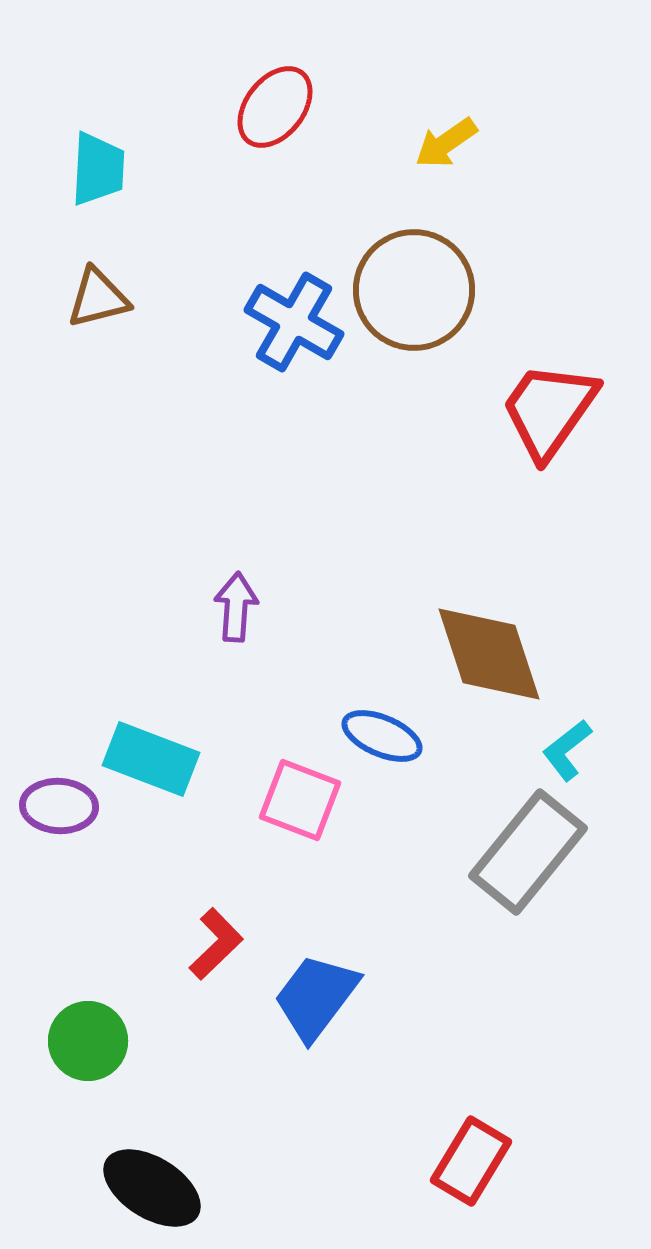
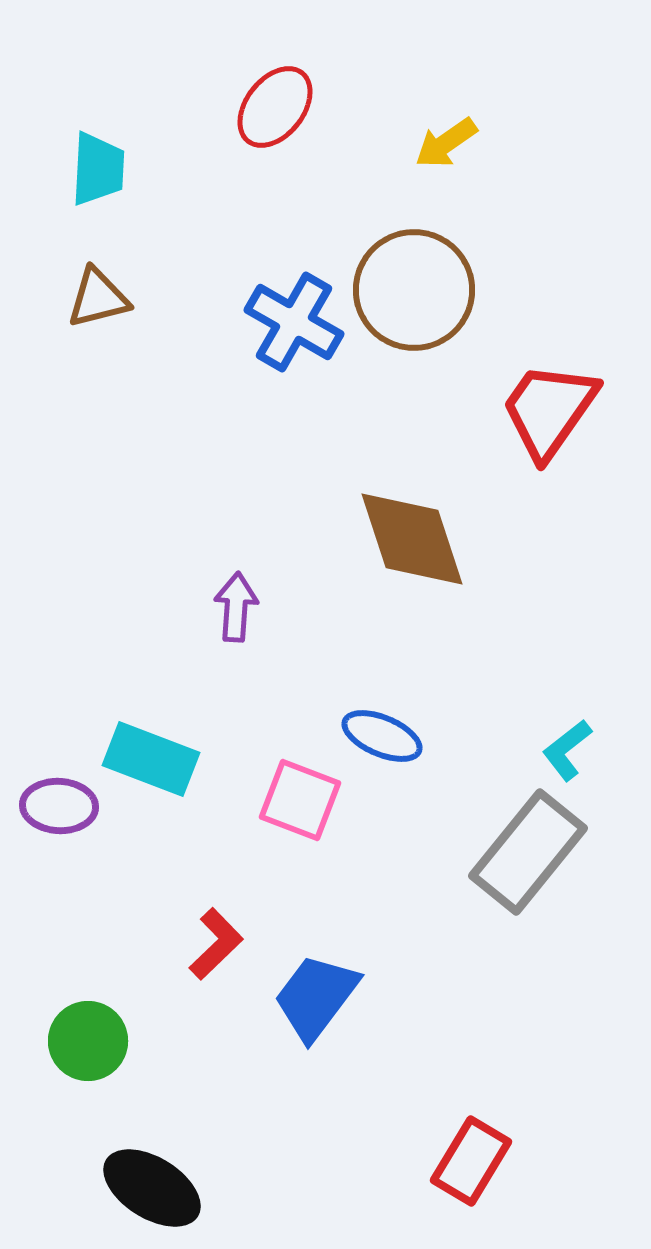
brown diamond: moved 77 px left, 115 px up
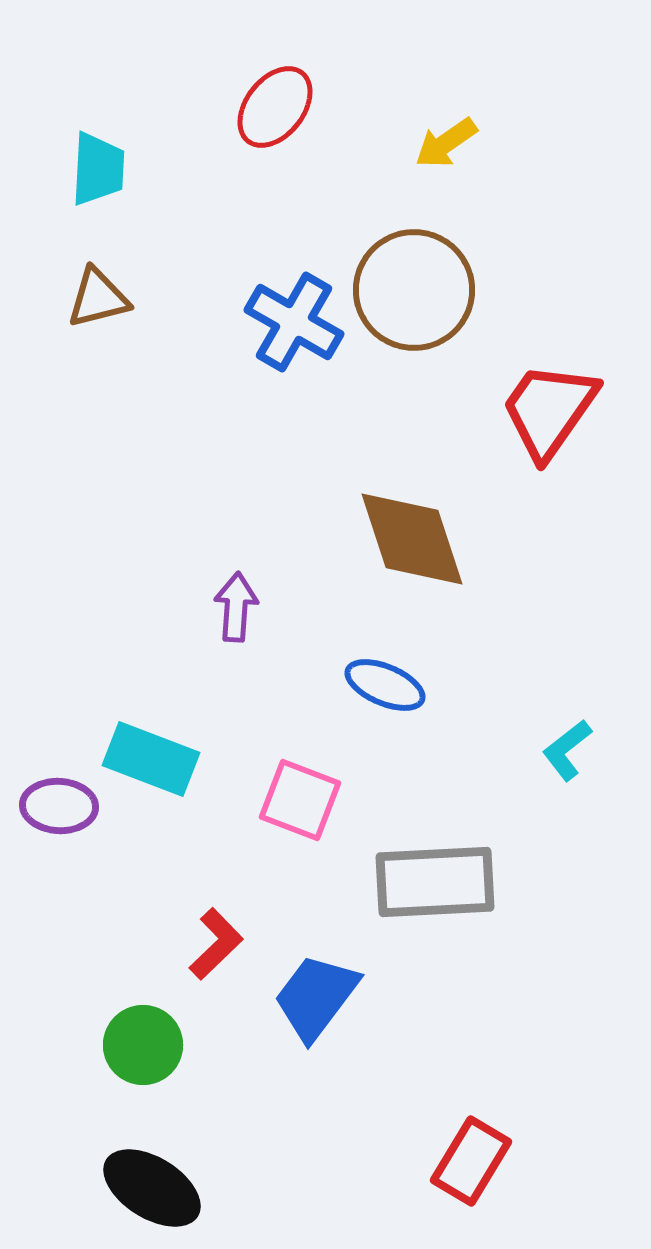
blue ellipse: moved 3 px right, 51 px up
gray rectangle: moved 93 px left, 30 px down; rotated 48 degrees clockwise
green circle: moved 55 px right, 4 px down
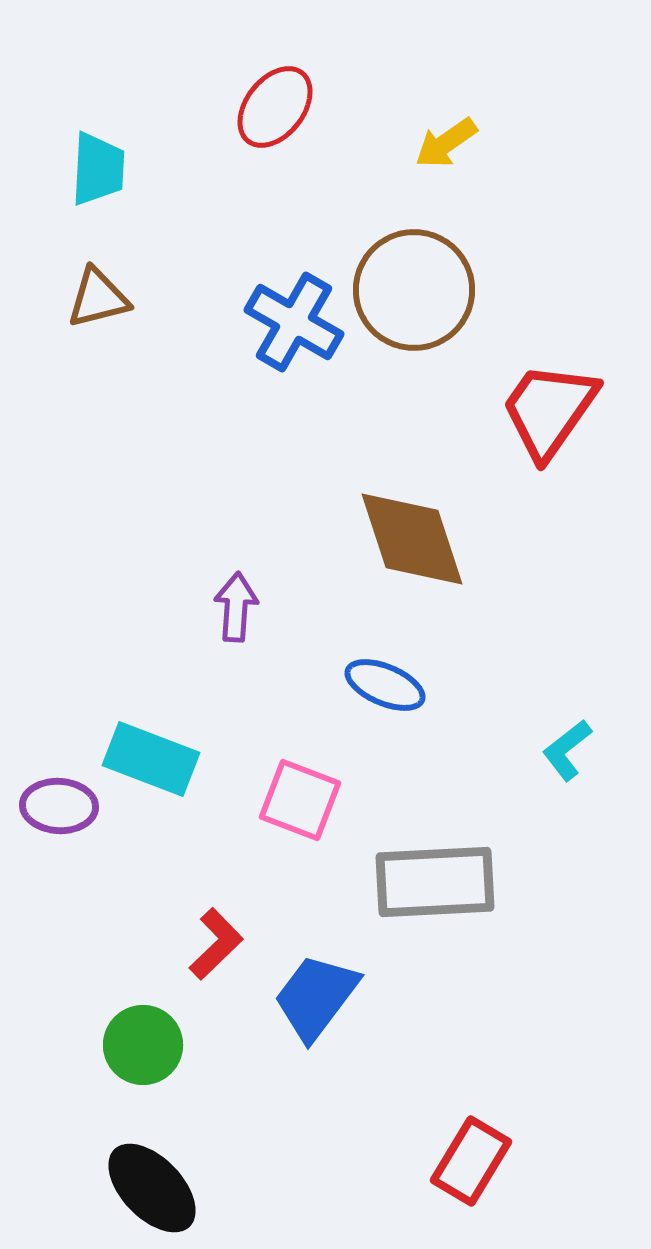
black ellipse: rotated 14 degrees clockwise
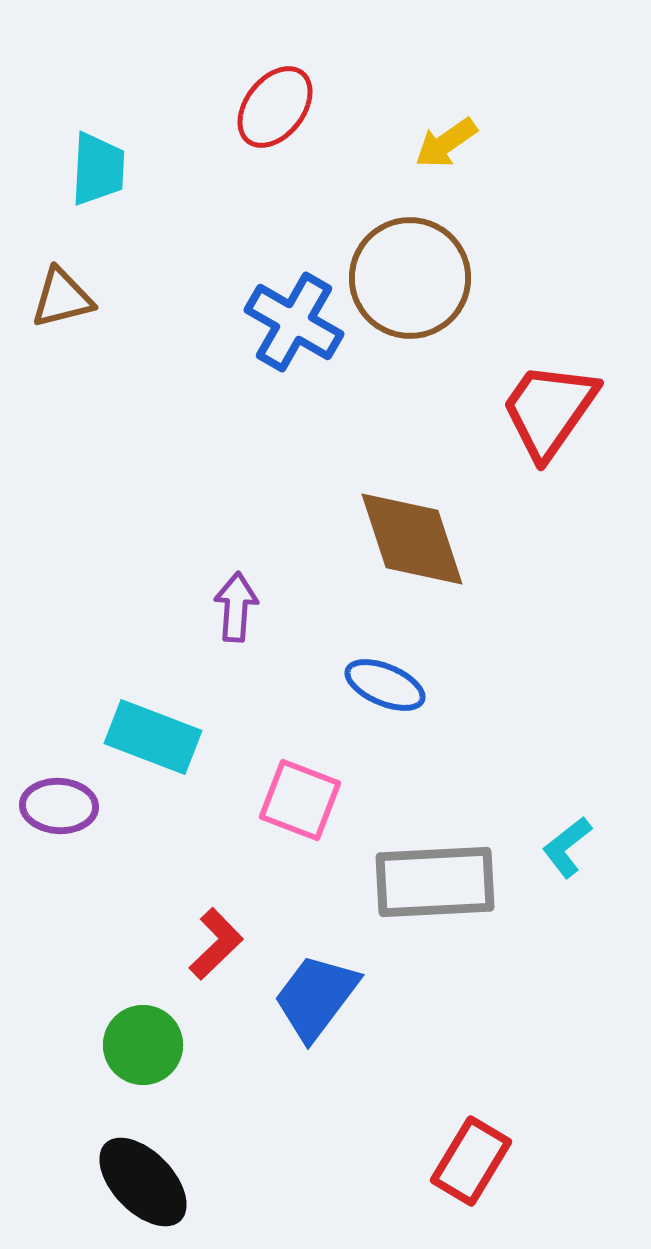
brown circle: moved 4 px left, 12 px up
brown triangle: moved 36 px left
cyan L-shape: moved 97 px down
cyan rectangle: moved 2 px right, 22 px up
black ellipse: moved 9 px left, 6 px up
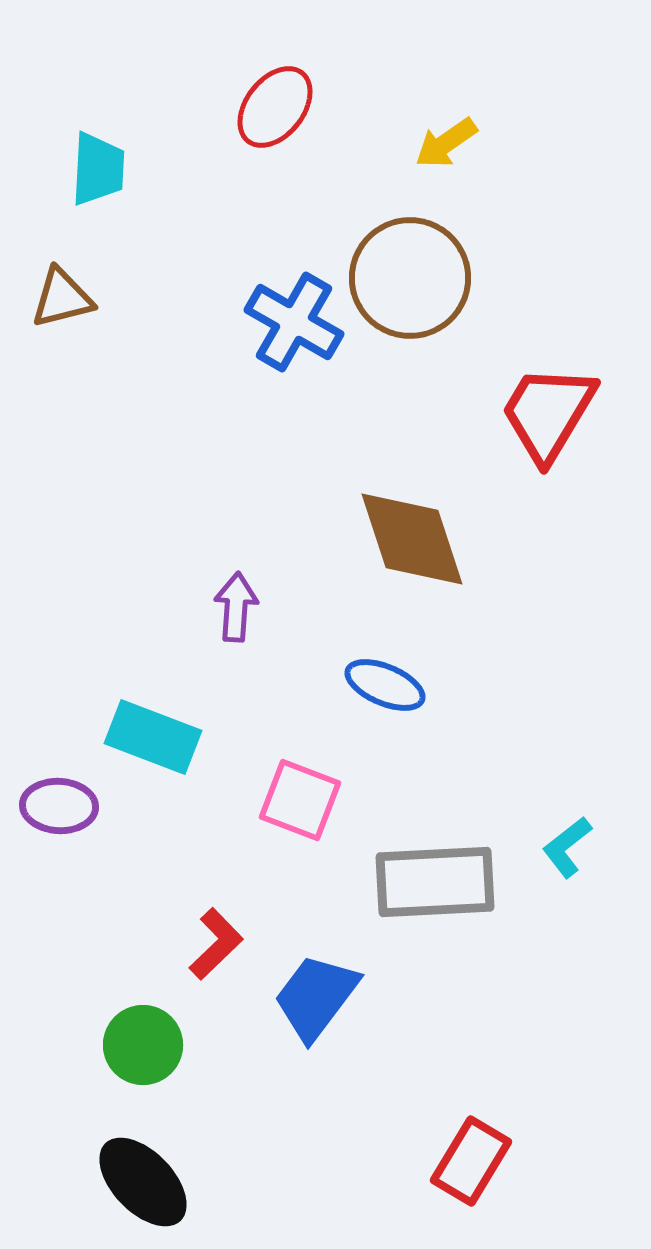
red trapezoid: moved 1 px left, 3 px down; rotated 4 degrees counterclockwise
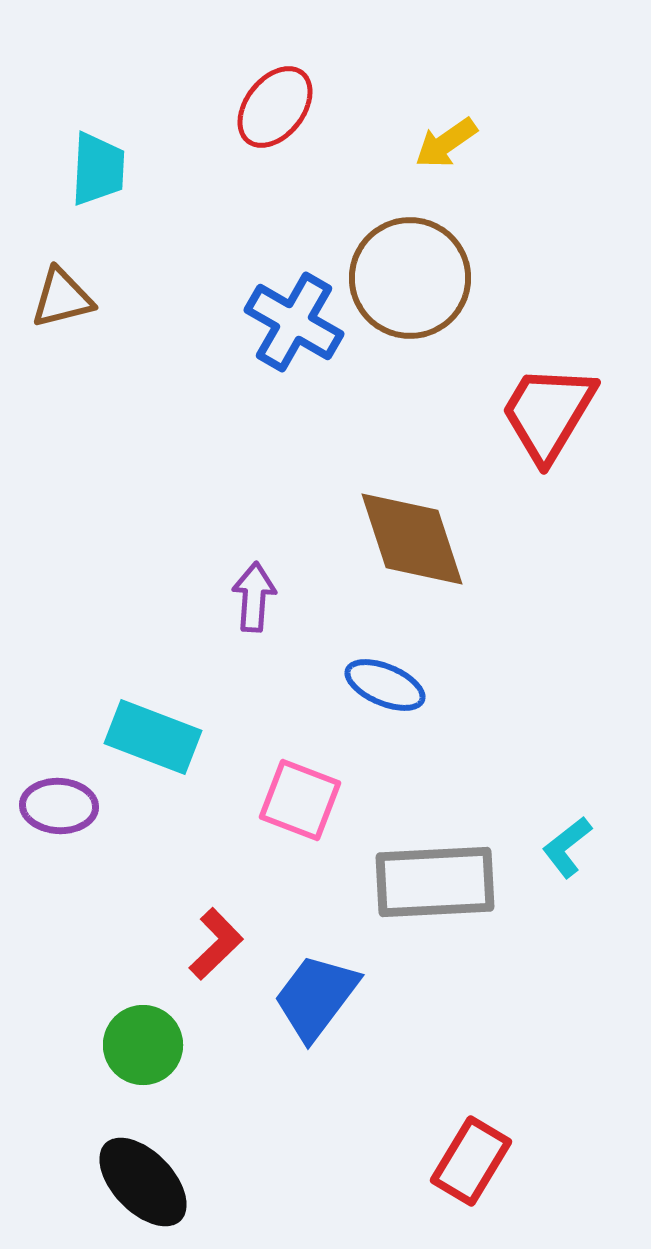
purple arrow: moved 18 px right, 10 px up
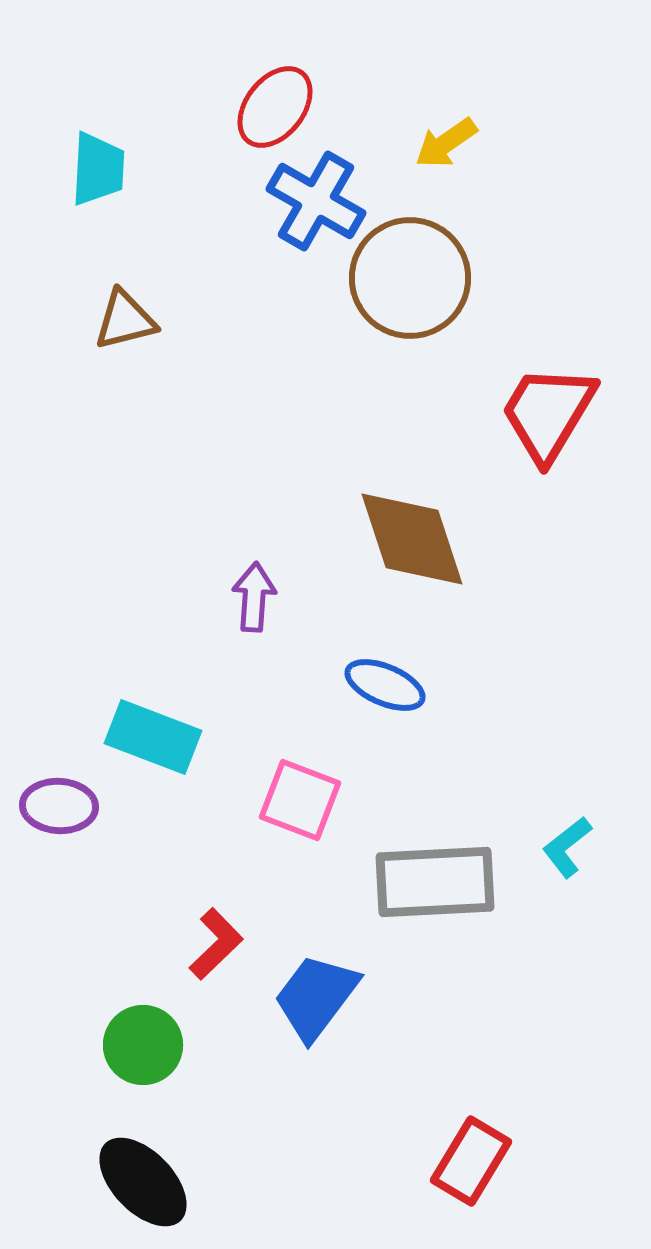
brown triangle: moved 63 px right, 22 px down
blue cross: moved 22 px right, 121 px up
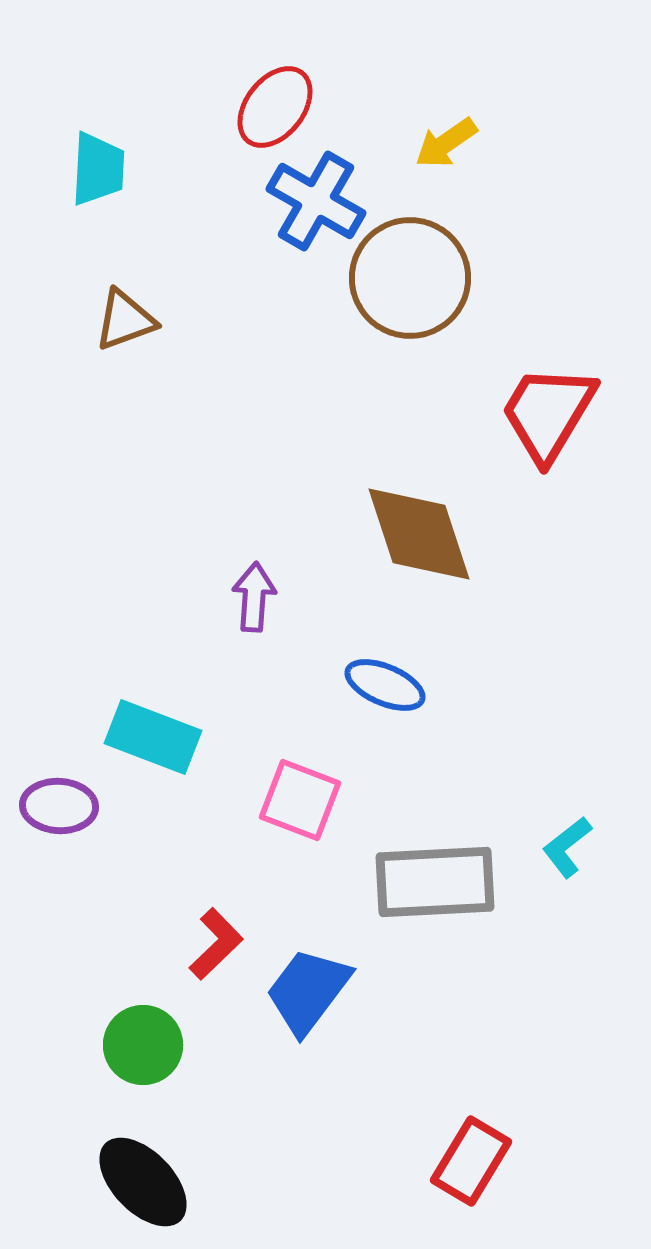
brown triangle: rotated 6 degrees counterclockwise
brown diamond: moved 7 px right, 5 px up
blue trapezoid: moved 8 px left, 6 px up
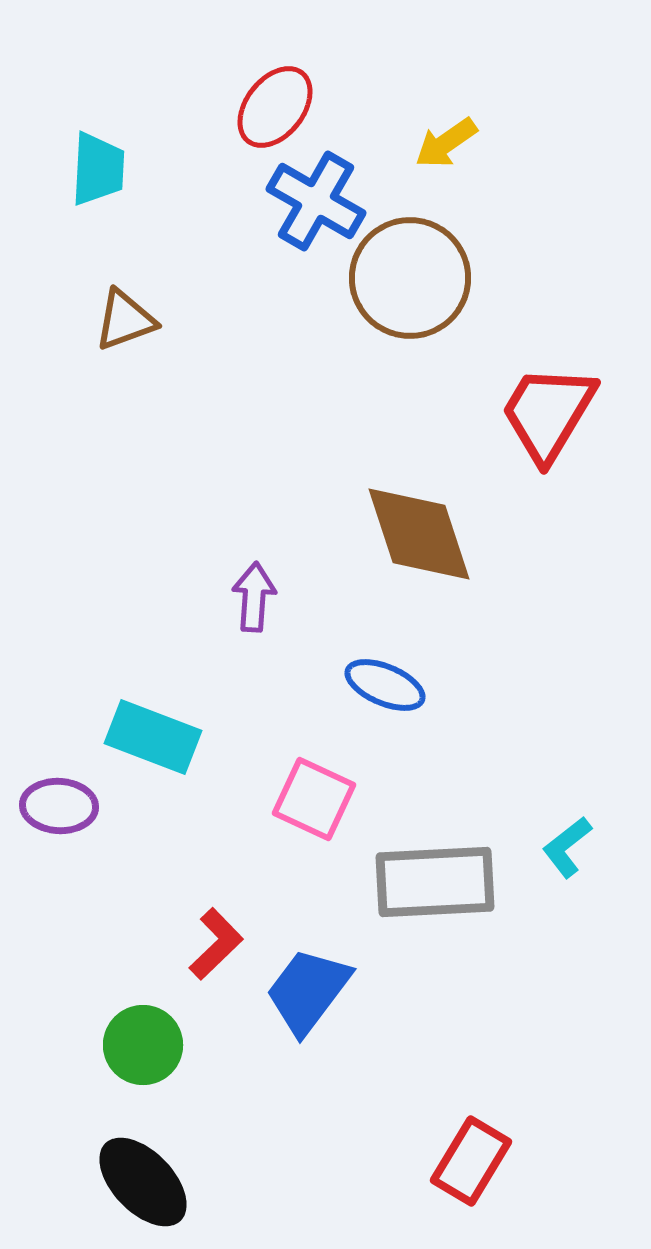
pink square: moved 14 px right, 1 px up; rotated 4 degrees clockwise
